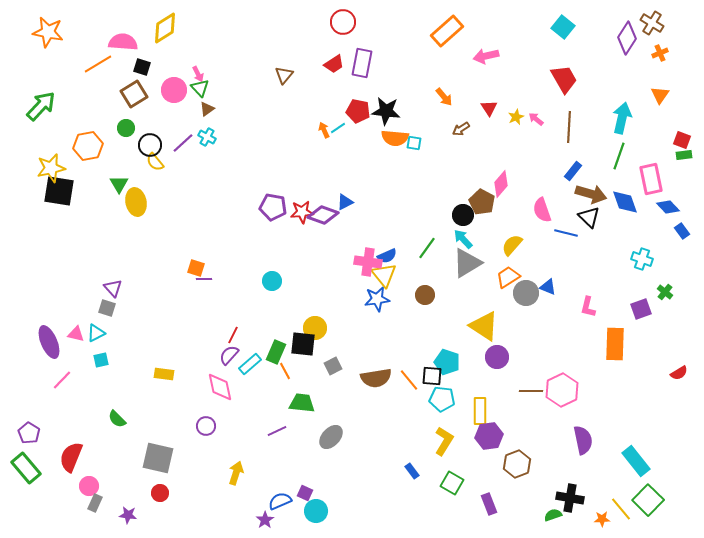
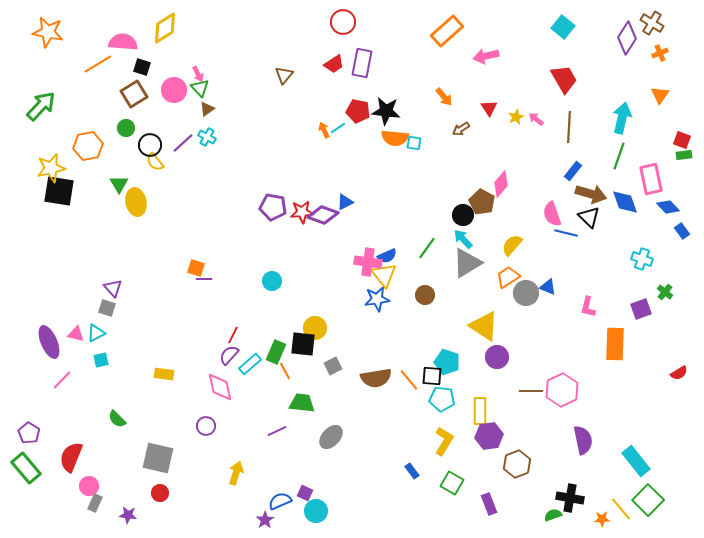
pink semicircle at (542, 210): moved 10 px right, 4 px down
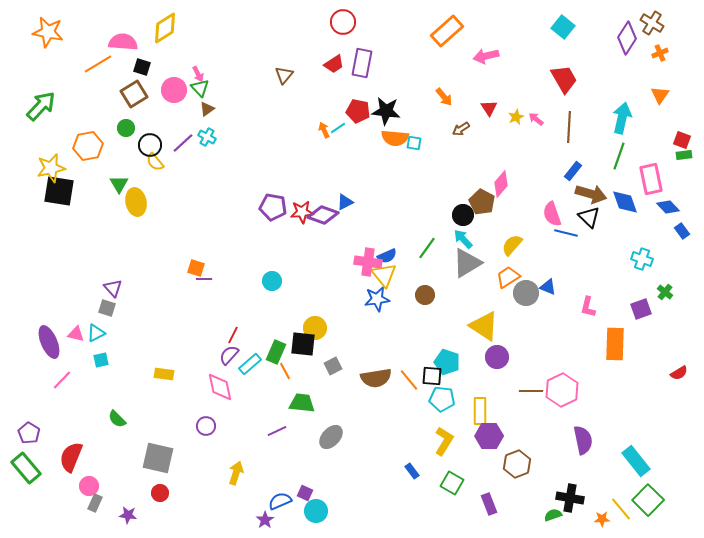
purple hexagon at (489, 436): rotated 8 degrees clockwise
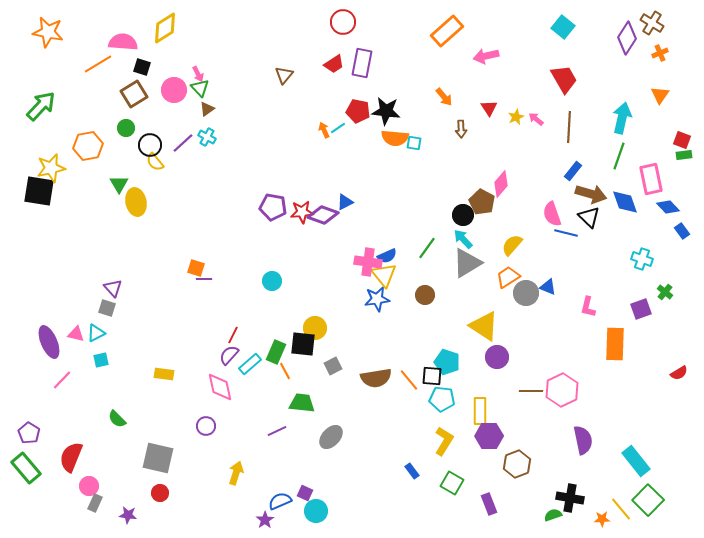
brown arrow at (461, 129): rotated 60 degrees counterclockwise
black square at (59, 191): moved 20 px left
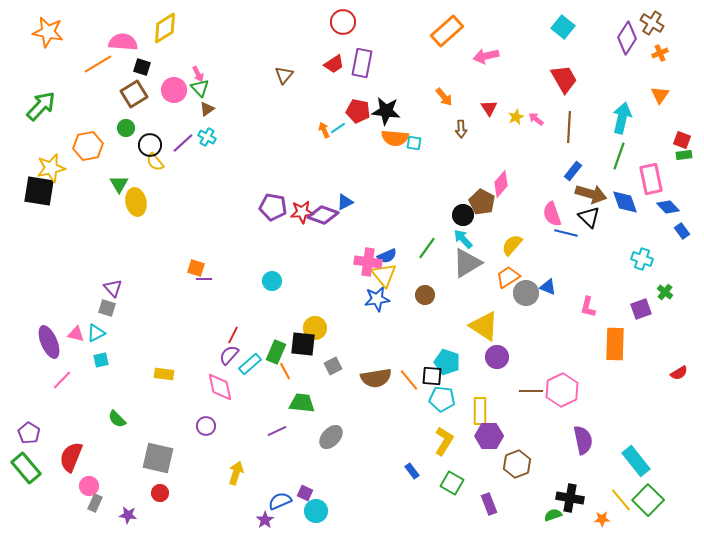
yellow line at (621, 509): moved 9 px up
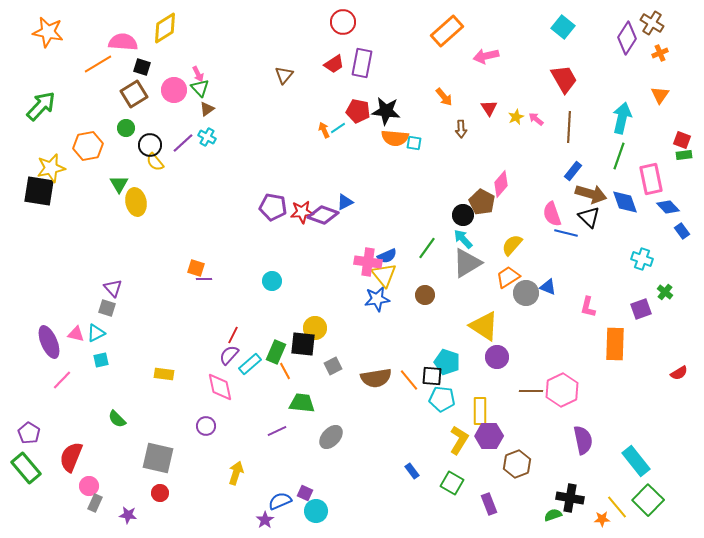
yellow L-shape at (444, 441): moved 15 px right, 1 px up
yellow line at (621, 500): moved 4 px left, 7 px down
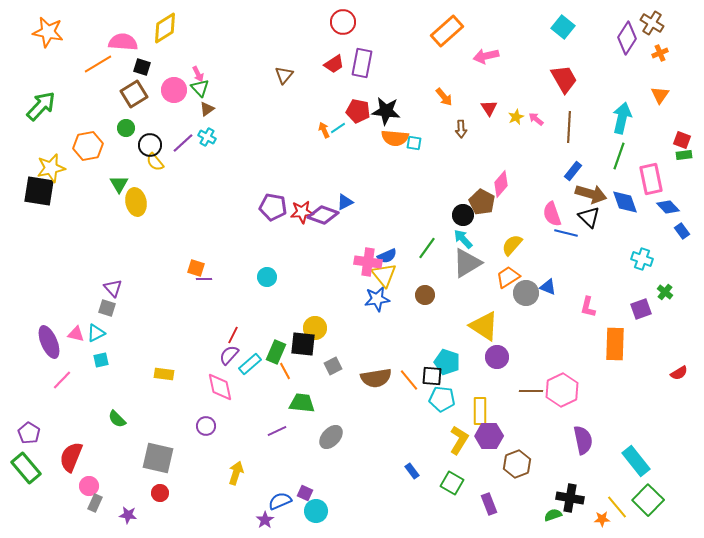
cyan circle at (272, 281): moved 5 px left, 4 px up
